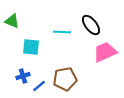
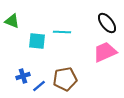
black ellipse: moved 16 px right, 2 px up
cyan square: moved 6 px right, 6 px up
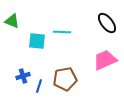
pink trapezoid: moved 8 px down
blue line: rotated 32 degrees counterclockwise
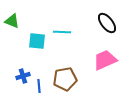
blue line: rotated 24 degrees counterclockwise
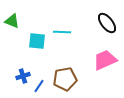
blue line: rotated 40 degrees clockwise
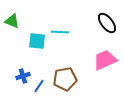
cyan line: moved 2 px left
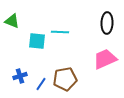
black ellipse: rotated 40 degrees clockwise
pink trapezoid: moved 1 px up
blue cross: moved 3 px left
blue line: moved 2 px right, 2 px up
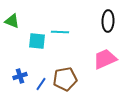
black ellipse: moved 1 px right, 2 px up
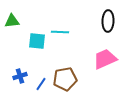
green triangle: rotated 28 degrees counterclockwise
